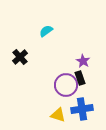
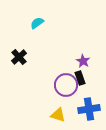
cyan semicircle: moved 9 px left, 8 px up
black cross: moved 1 px left
blue cross: moved 7 px right
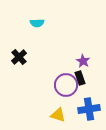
cyan semicircle: rotated 144 degrees counterclockwise
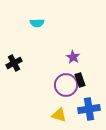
black cross: moved 5 px left, 6 px down; rotated 14 degrees clockwise
purple star: moved 10 px left, 4 px up
black rectangle: moved 2 px down
yellow triangle: moved 1 px right
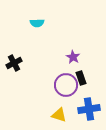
black rectangle: moved 1 px right, 2 px up
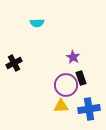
yellow triangle: moved 2 px right, 9 px up; rotated 21 degrees counterclockwise
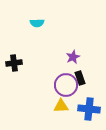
purple star: rotated 16 degrees clockwise
black cross: rotated 21 degrees clockwise
black rectangle: moved 1 px left
blue cross: rotated 15 degrees clockwise
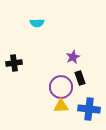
purple circle: moved 5 px left, 2 px down
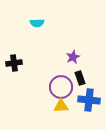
blue cross: moved 9 px up
